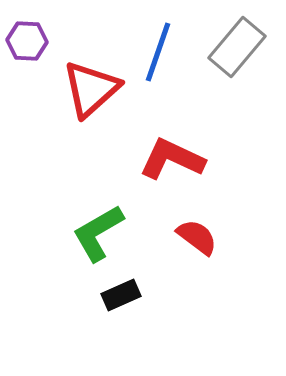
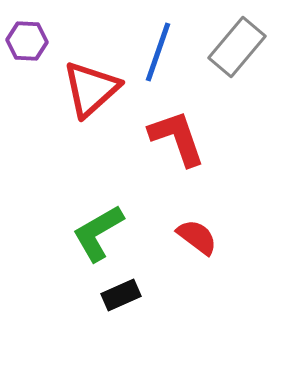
red L-shape: moved 5 px right, 21 px up; rotated 46 degrees clockwise
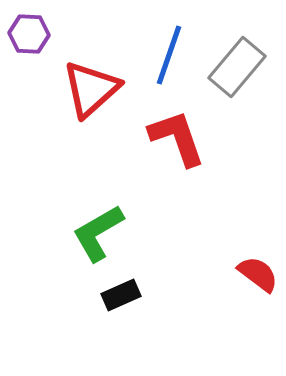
purple hexagon: moved 2 px right, 7 px up
gray rectangle: moved 20 px down
blue line: moved 11 px right, 3 px down
red semicircle: moved 61 px right, 37 px down
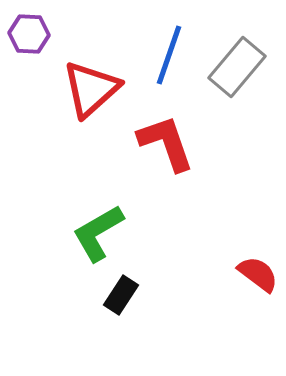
red L-shape: moved 11 px left, 5 px down
black rectangle: rotated 33 degrees counterclockwise
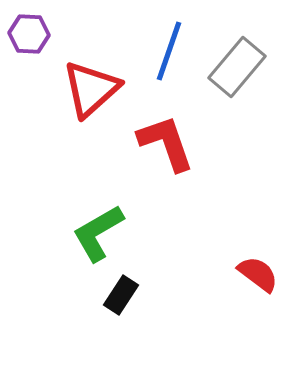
blue line: moved 4 px up
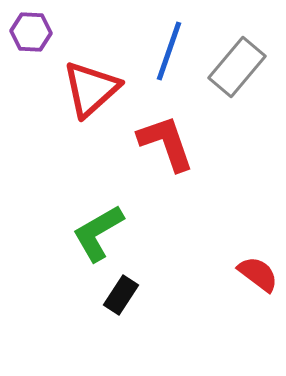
purple hexagon: moved 2 px right, 2 px up
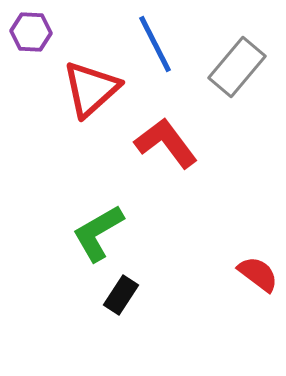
blue line: moved 14 px left, 7 px up; rotated 46 degrees counterclockwise
red L-shape: rotated 18 degrees counterclockwise
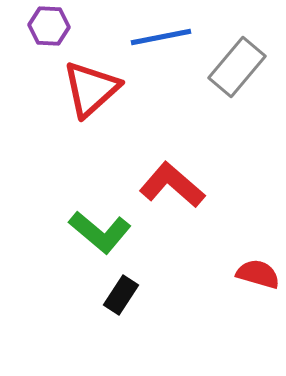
purple hexagon: moved 18 px right, 6 px up
blue line: moved 6 px right, 7 px up; rotated 74 degrees counterclockwise
red L-shape: moved 6 px right, 42 px down; rotated 12 degrees counterclockwise
green L-shape: moved 2 px right, 1 px up; rotated 110 degrees counterclockwise
red semicircle: rotated 21 degrees counterclockwise
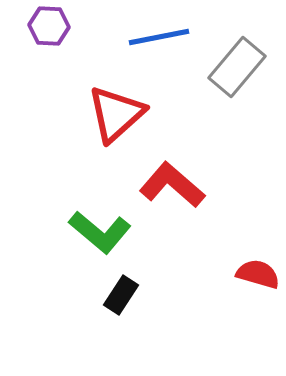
blue line: moved 2 px left
red triangle: moved 25 px right, 25 px down
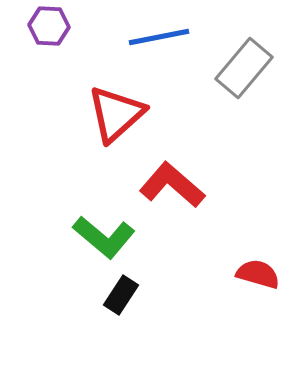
gray rectangle: moved 7 px right, 1 px down
green L-shape: moved 4 px right, 5 px down
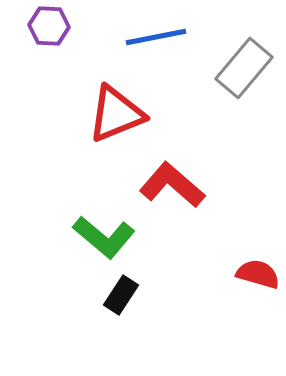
blue line: moved 3 px left
red triangle: rotated 20 degrees clockwise
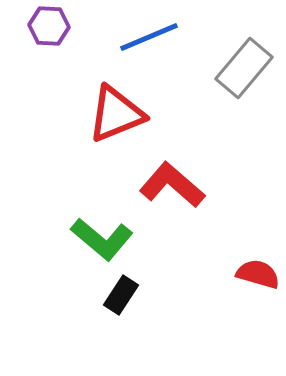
blue line: moved 7 px left; rotated 12 degrees counterclockwise
green L-shape: moved 2 px left, 2 px down
